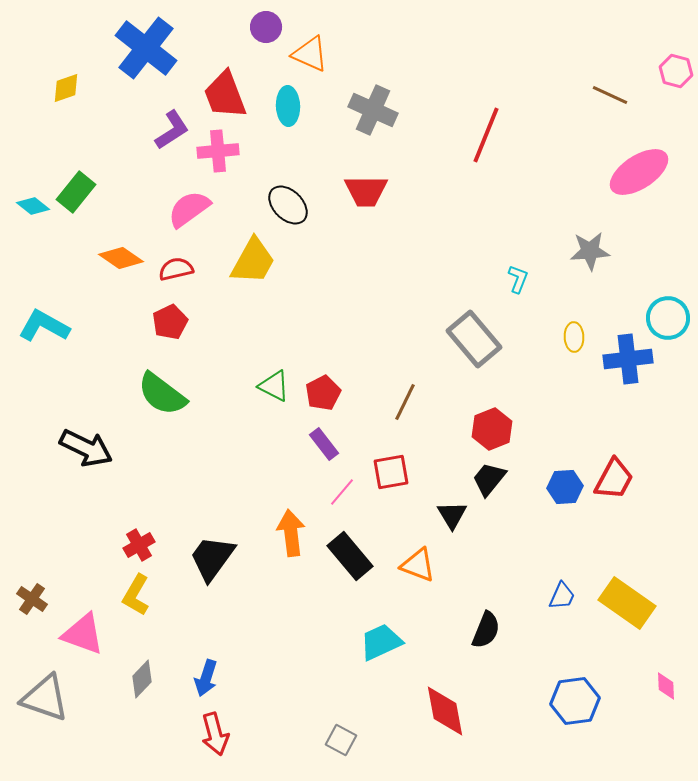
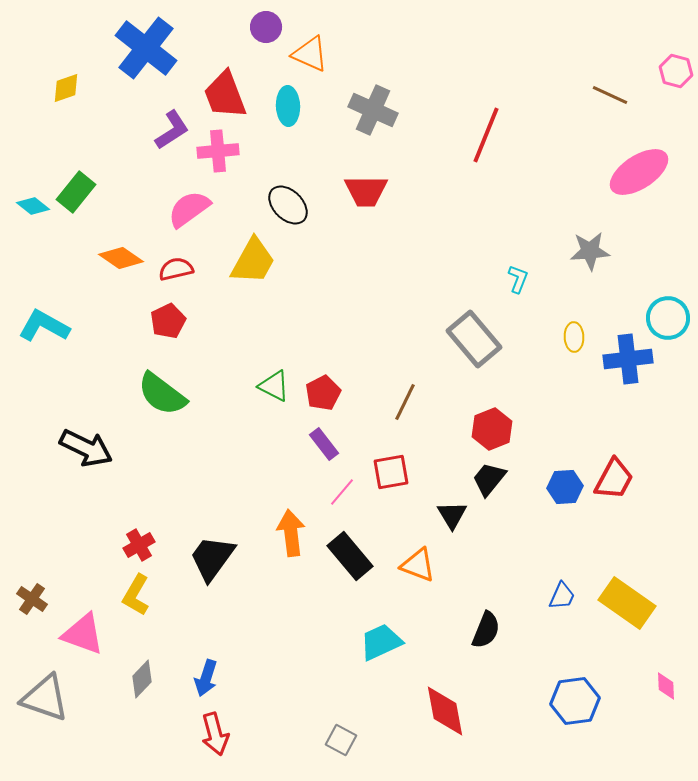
red pentagon at (170, 322): moved 2 px left, 1 px up
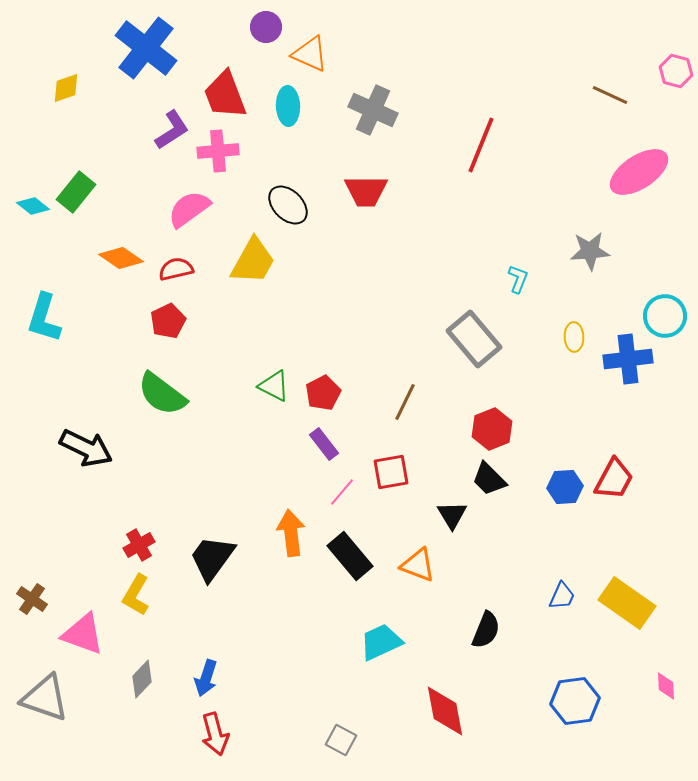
red line at (486, 135): moved 5 px left, 10 px down
cyan circle at (668, 318): moved 3 px left, 2 px up
cyan L-shape at (44, 326): moved 8 px up; rotated 102 degrees counterclockwise
black trapezoid at (489, 479): rotated 84 degrees counterclockwise
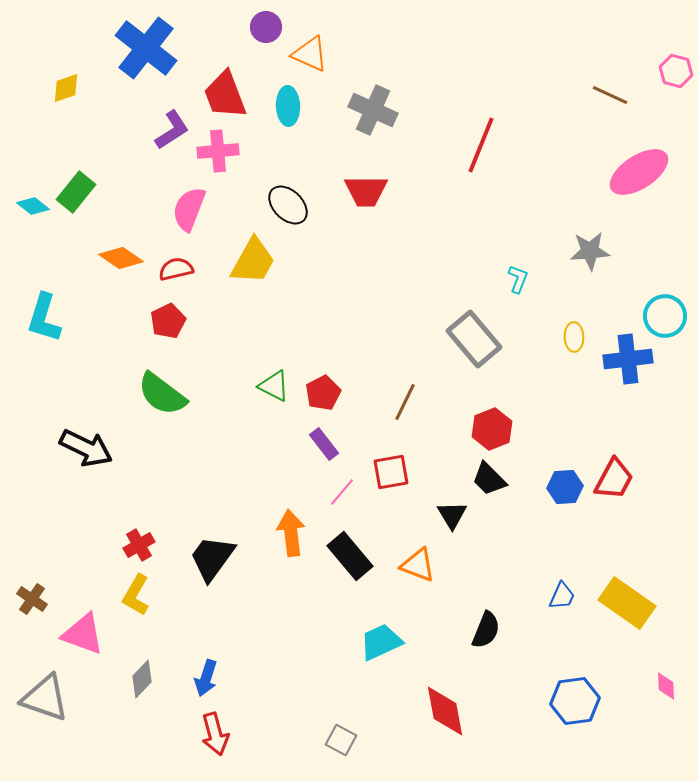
pink semicircle at (189, 209): rotated 33 degrees counterclockwise
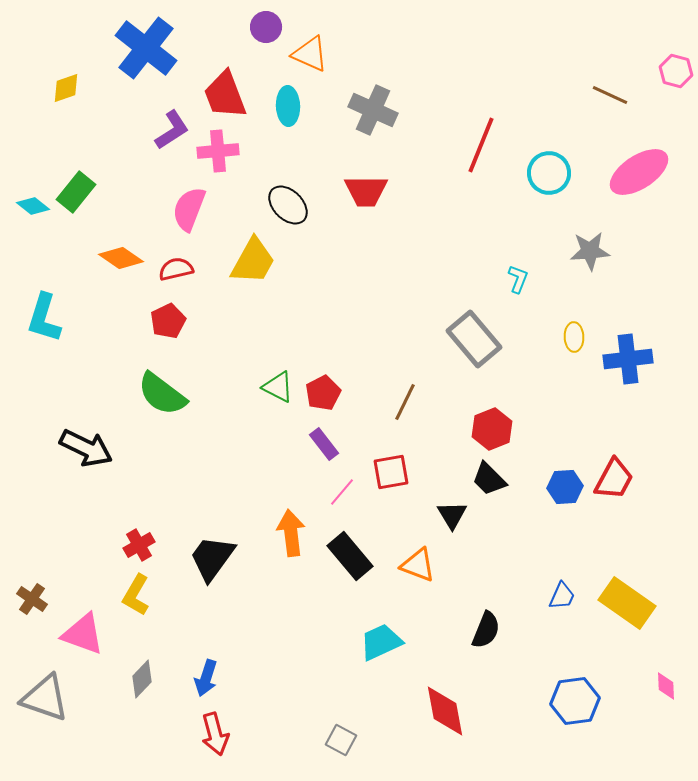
cyan circle at (665, 316): moved 116 px left, 143 px up
green triangle at (274, 386): moved 4 px right, 1 px down
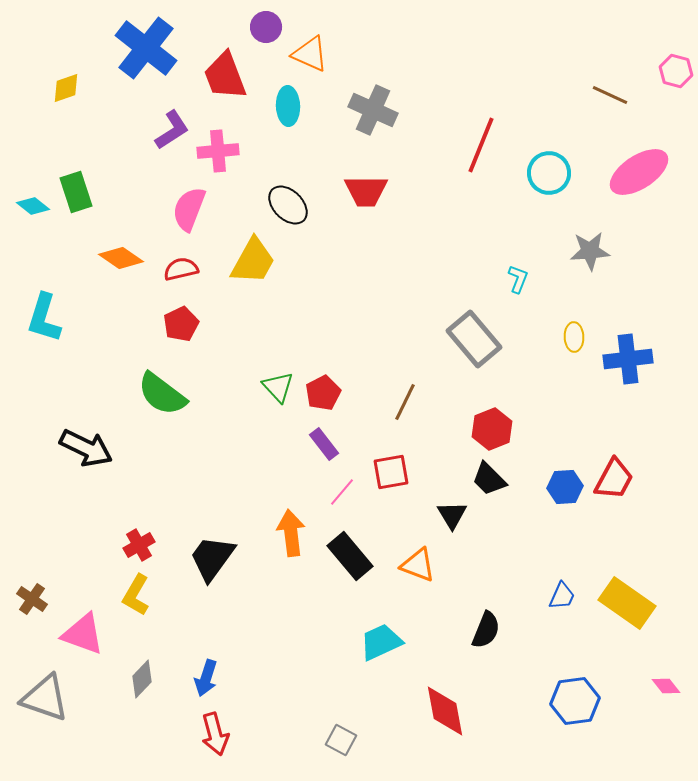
red trapezoid at (225, 95): moved 19 px up
green rectangle at (76, 192): rotated 57 degrees counterclockwise
red semicircle at (176, 269): moved 5 px right
red pentagon at (168, 321): moved 13 px right, 3 px down
green triangle at (278, 387): rotated 20 degrees clockwise
pink diamond at (666, 686): rotated 36 degrees counterclockwise
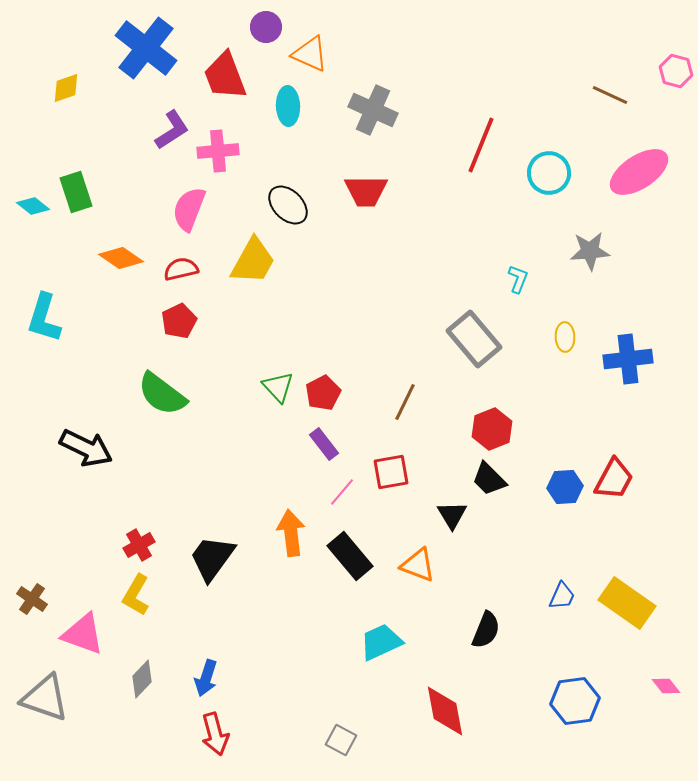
red pentagon at (181, 324): moved 2 px left, 3 px up
yellow ellipse at (574, 337): moved 9 px left
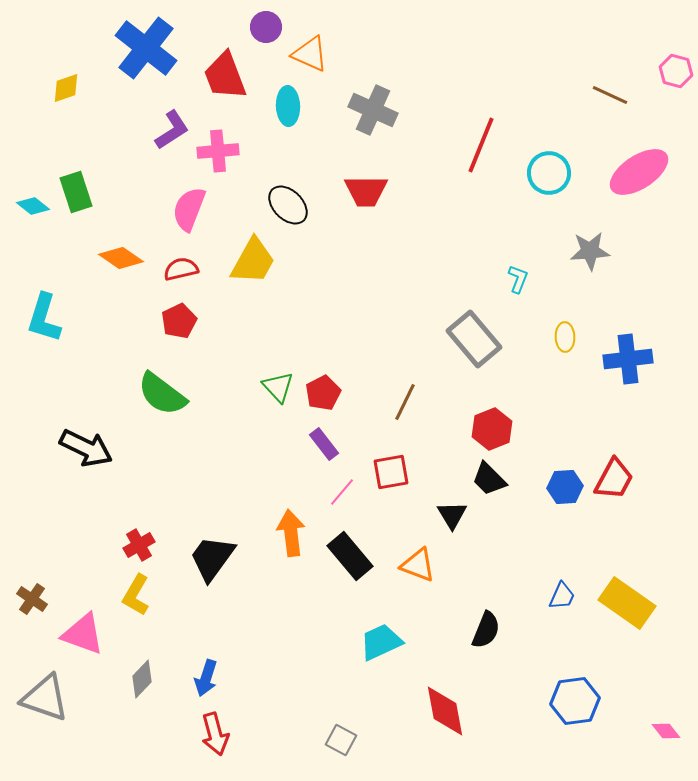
pink diamond at (666, 686): moved 45 px down
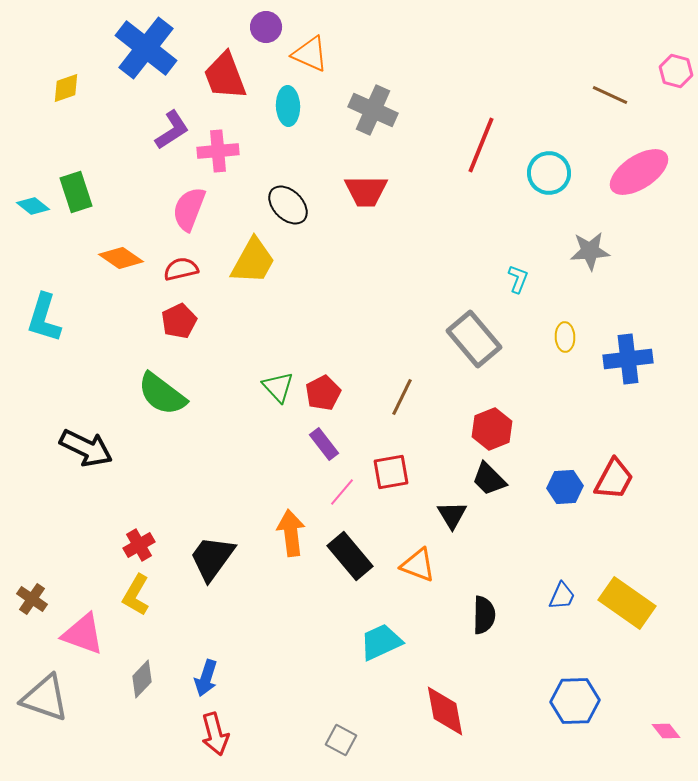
brown line at (405, 402): moved 3 px left, 5 px up
black semicircle at (486, 630): moved 2 px left, 15 px up; rotated 21 degrees counterclockwise
blue hexagon at (575, 701): rotated 6 degrees clockwise
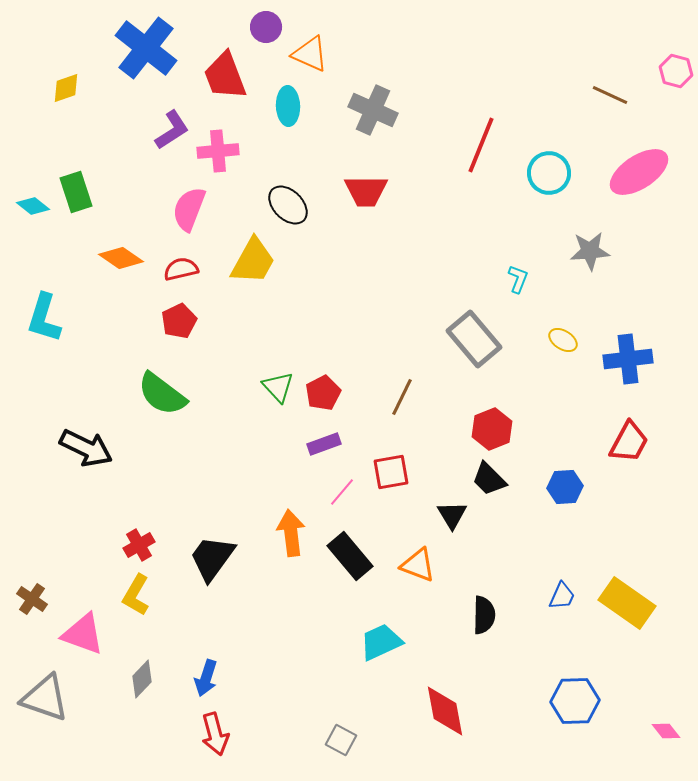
yellow ellipse at (565, 337): moved 2 px left, 3 px down; rotated 56 degrees counterclockwise
purple rectangle at (324, 444): rotated 72 degrees counterclockwise
red trapezoid at (614, 479): moved 15 px right, 37 px up
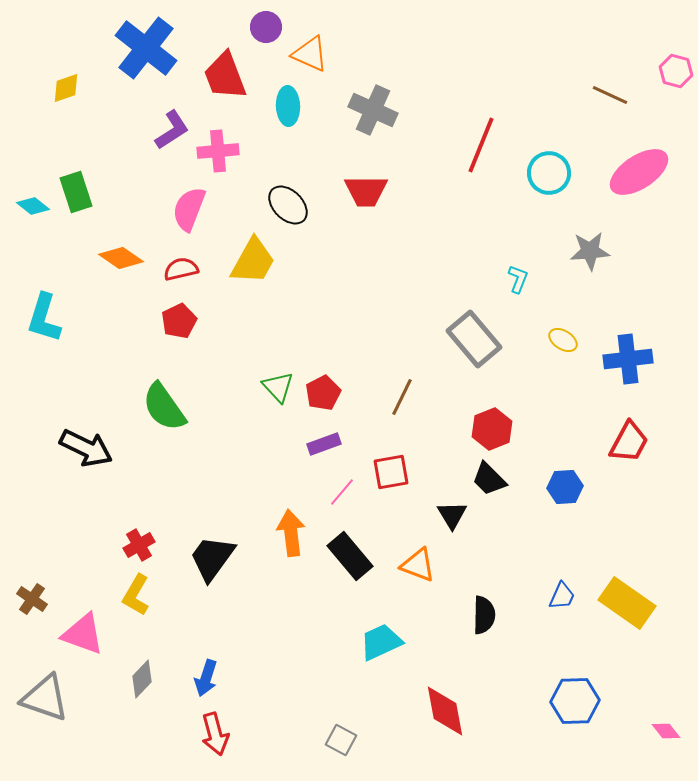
green semicircle at (162, 394): moved 2 px right, 13 px down; rotated 18 degrees clockwise
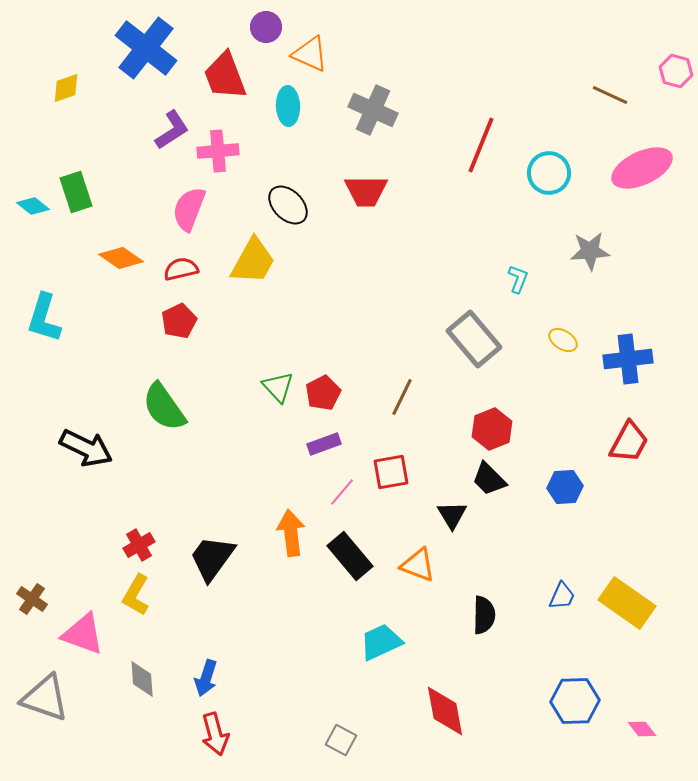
pink ellipse at (639, 172): moved 3 px right, 4 px up; rotated 8 degrees clockwise
gray diamond at (142, 679): rotated 48 degrees counterclockwise
pink diamond at (666, 731): moved 24 px left, 2 px up
